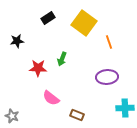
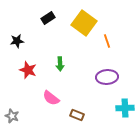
orange line: moved 2 px left, 1 px up
green arrow: moved 2 px left, 5 px down; rotated 24 degrees counterclockwise
red star: moved 10 px left, 2 px down; rotated 18 degrees clockwise
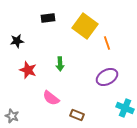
black rectangle: rotated 24 degrees clockwise
yellow square: moved 1 px right, 3 px down
orange line: moved 2 px down
purple ellipse: rotated 25 degrees counterclockwise
cyan cross: rotated 24 degrees clockwise
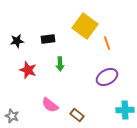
black rectangle: moved 21 px down
pink semicircle: moved 1 px left, 7 px down
cyan cross: moved 2 px down; rotated 24 degrees counterclockwise
brown rectangle: rotated 16 degrees clockwise
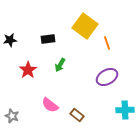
black star: moved 7 px left, 1 px up
green arrow: moved 1 px down; rotated 32 degrees clockwise
red star: rotated 18 degrees clockwise
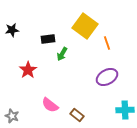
black star: moved 2 px right, 10 px up
green arrow: moved 2 px right, 11 px up
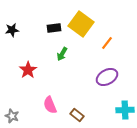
yellow square: moved 4 px left, 2 px up
black rectangle: moved 6 px right, 11 px up
orange line: rotated 56 degrees clockwise
pink semicircle: rotated 30 degrees clockwise
